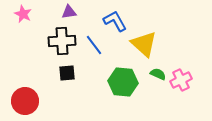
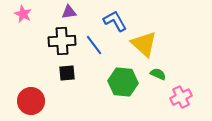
pink cross: moved 17 px down
red circle: moved 6 px right
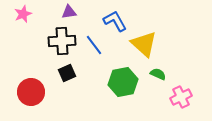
pink star: rotated 24 degrees clockwise
black square: rotated 18 degrees counterclockwise
green hexagon: rotated 16 degrees counterclockwise
red circle: moved 9 px up
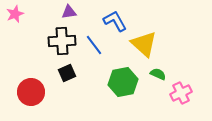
pink star: moved 8 px left
pink cross: moved 4 px up
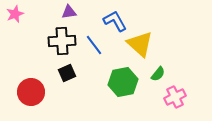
yellow triangle: moved 4 px left
green semicircle: rotated 105 degrees clockwise
pink cross: moved 6 px left, 4 px down
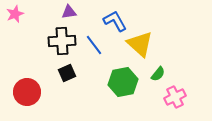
red circle: moved 4 px left
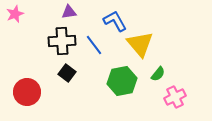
yellow triangle: rotated 8 degrees clockwise
black square: rotated 30 degrees counterclockwise
green hexagon: moved 1 px left, 1 px up
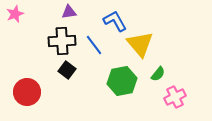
black square: moved 3 px up
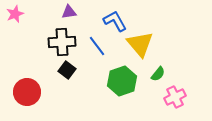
black cross: moved 1 px down
blue line: moved 3 px right, 1 px down
green hexagon: rotated 8 degrees counterclockwise
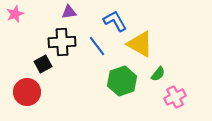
yellow triangle: rotated 20 degrees counterclockwise
black square: moved 24 px left, 6 px up; rotated 24 degrees clockwise
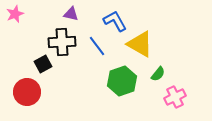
purple triangle: moved 2 px right, 2 px down; rotated 21 degrees clockwise
